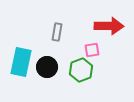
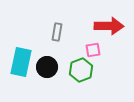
pink square: moved 1 px right
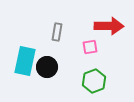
pink square: moved 3 px left, 3 px up
cyan rectangle: moved 4 px right, 1 px up
green hexagon: moved 13 px right, 11 px down
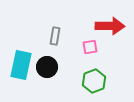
red arrow: moved 1 px right
gray rectangle: moved 2 px left, 4 px down
cyan rectangle: moved 4 px left, 4 px down
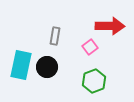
pink square: rotated 28 degrees counterclockwise
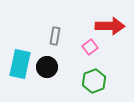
cyan rectangle: moved 1 px left, 1 px up
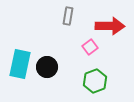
gray rectangle: moved 13 px right, 20 px up
green hexagon: moved 1 px right
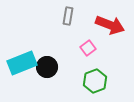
red arrow: moved 1 px up; rotated 20 degrees clockwise
pink square: moved 2 px left, 1 px down
cyan rectangle: moved 2 px right, 1 px up; rotated 56 degrees clockwise
